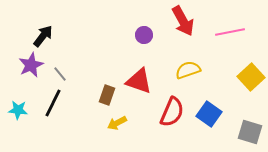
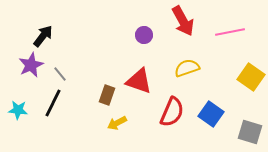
yellow semicircle: moved 1 px left, 2 px up
yellow square: rotated 12 degrees counterclockwise
blue square: moved 2 px right
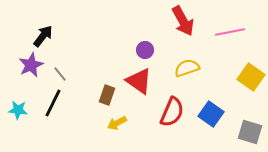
purple circle: moved 1 px right, 15 px down
red triangle: rotated 16 degrees clockwise
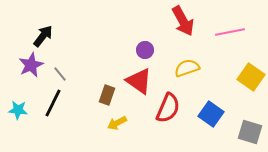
red semicircle: moved 4 px left, 4 px up
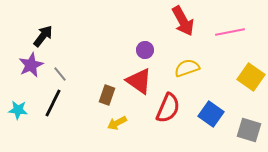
gray square: moved 1 px left, 2 px up
